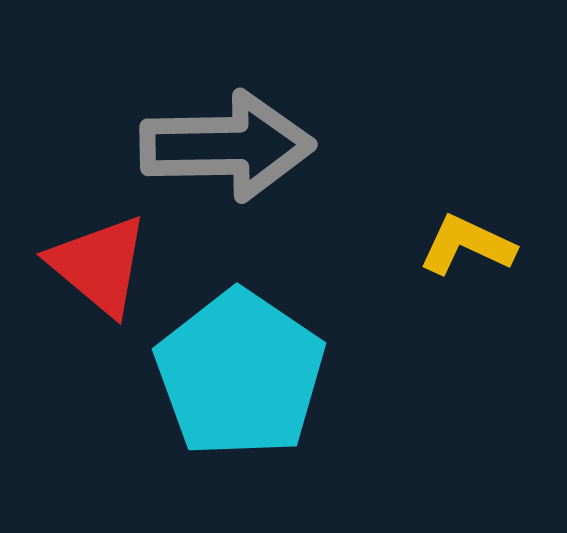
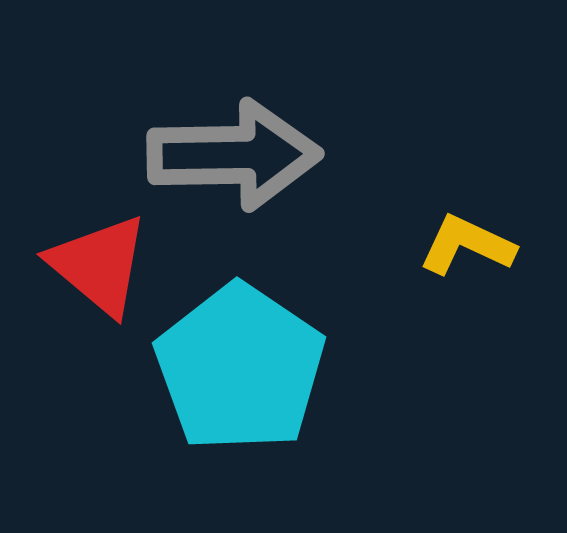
gray arrow: moved 7 px right, 9 px down
cyan pentagon: moved 6 px up
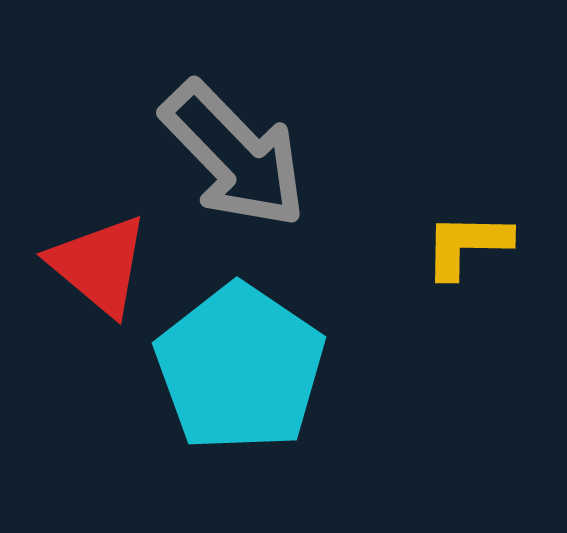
gray arrow: rotated 47 degrees clockwise
yellow L-shape: rotated 24 degrees counterclockwise
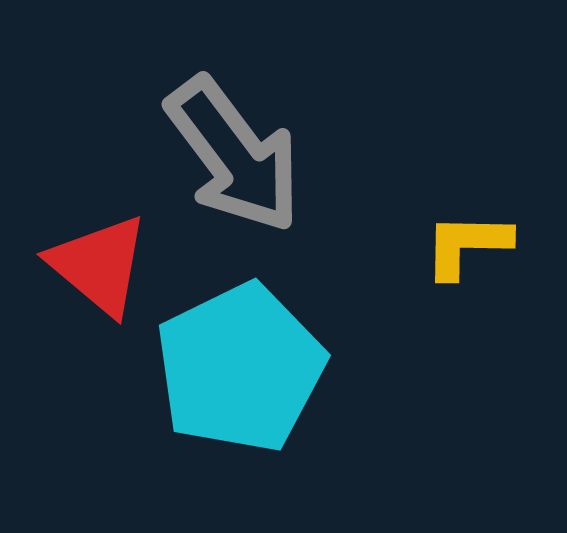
gray arrow: rotated 7 degrees clockwise
cyan pentagon: rotated 12 degrees clockwise
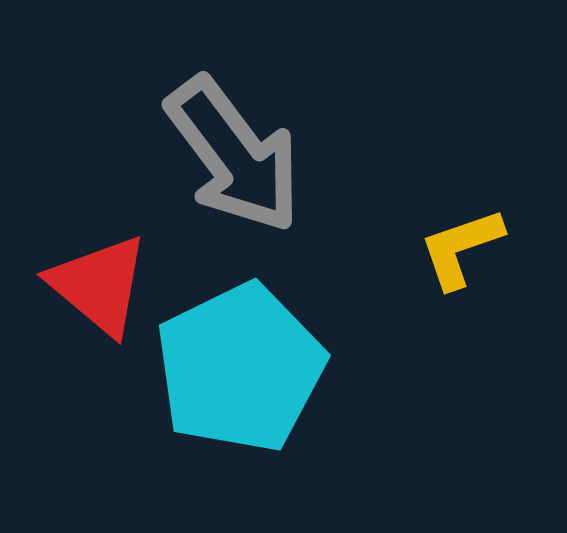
yellow L-shape: moved 6 px left, 3 px down; rotated 20 degrees counterclockwise
red triangle: moved 20 px down
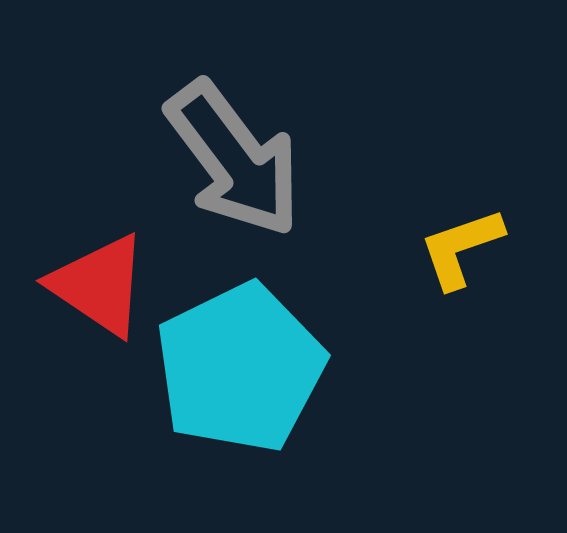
gray arrow: moved 4 px down
red triangle: rotated 6 degrees counterclockwise
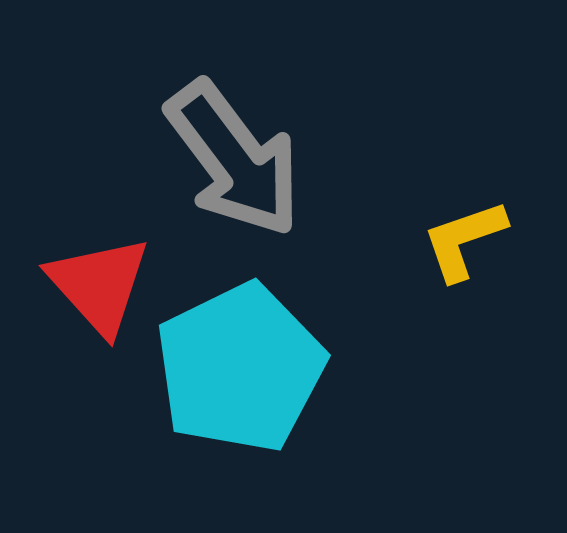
yellow L-shape: moved 3 px right, 8 px up
red triangle: rotated 14 degrees clockwise
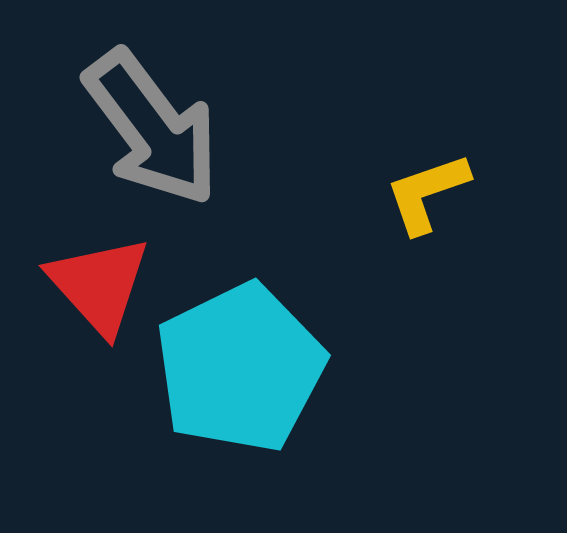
gray arrow: moved 82 px left, 31 px up
yellow L-shape: moved 37 px left, 47 px up
